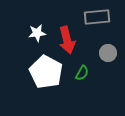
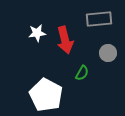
gray rectangle: moved 2 px right, 2 px down
red arrow: moved 2 px left
white pentagon: moved 23 px down
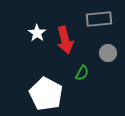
white star: rotated 30 degrees counterclockwise
white pentagon: moved 1 px up
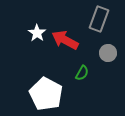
gray rectangle: rotated 65 degrees counterclockwise
red arrow: rotated 132 degrees clockwise
